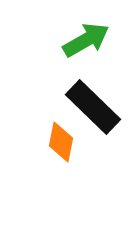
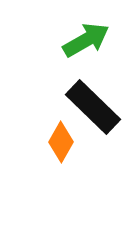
orange diamond: rotated 18 degrees clockwise
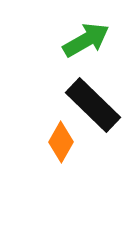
black rectangle: moved 2 px up
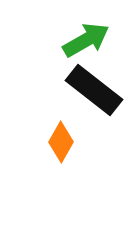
black rectangle: moved 1 px right, 15 px up; rotated 6 degrees counterclockwise
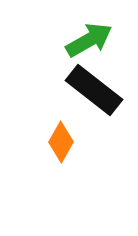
green arrow: moved 3 px right
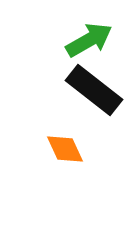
orange diamond: moved 4 px right, 7 px down; rotated 54 degrees counterclockwise
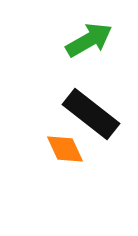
black rectangle: moved 3 px left, 24 px down
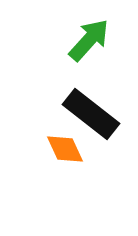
green arrow: rotated 18 degrees counterclockwise
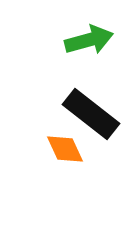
green arrow: rotated 33 degrees clockwise
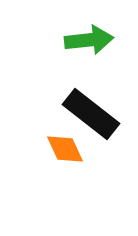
green arrow: rotated 9 degrees clockwise
